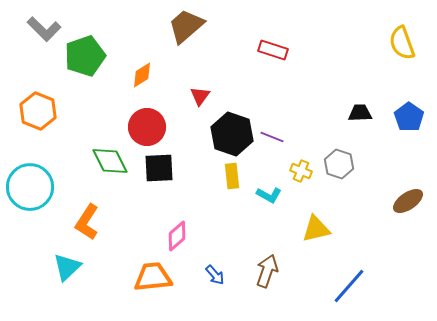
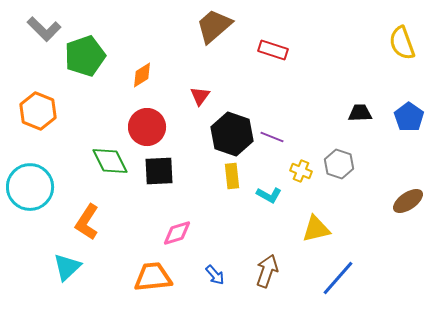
brown trapezoid: moved 28 px right
black square: moved 3 px down
pink diamond: moved 3 px up; rotated 24 degrees clockwise
blue line: moved 11 px left, 8 px up
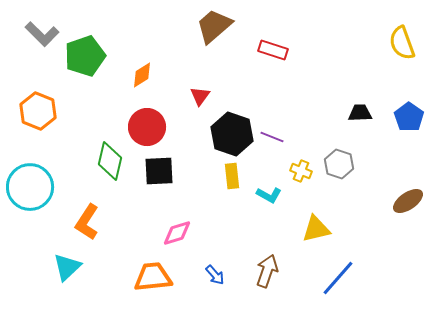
gray L-shape: moved 2 px left, 5 px down
green diamond: rotated 39 degrees clockwise
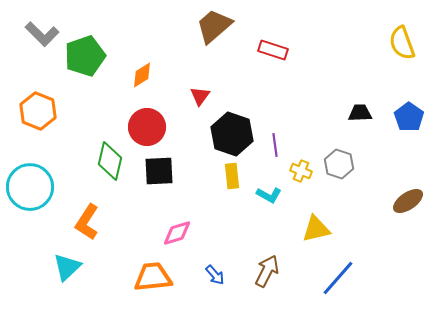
purple line: moved 3 px right, 8 px down; rotated 60 degrees clockwise
brown arrow: rotated 8 degrees clockwise
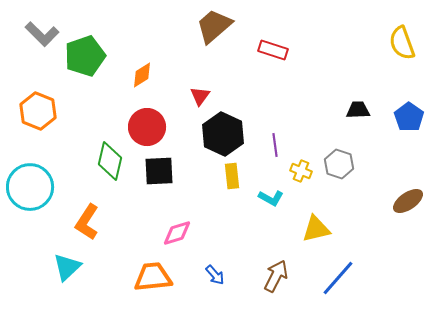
black trapezoid: moved 2 px left, 3 px up
black hexagon: moved 9 px left; rotated 6 degrees clockwise
cyan L-shape: moved 2 px right, 3 px down
brown arrow: moved 9 px right, 5 px down
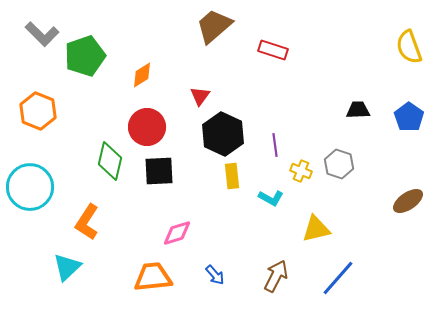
yellow semicircle: moved 7 px right, 4 px down
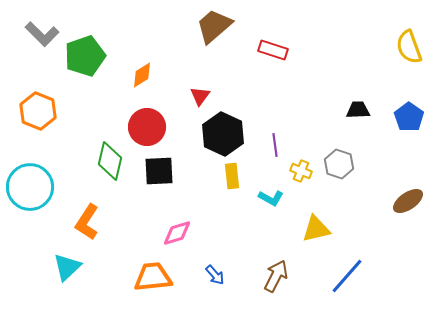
blue line: moved 9 px right, 2 px up
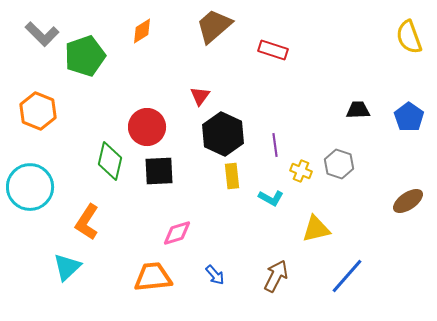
yellow semicircle: moved 10 px up
orange diamond: moved 44 px up
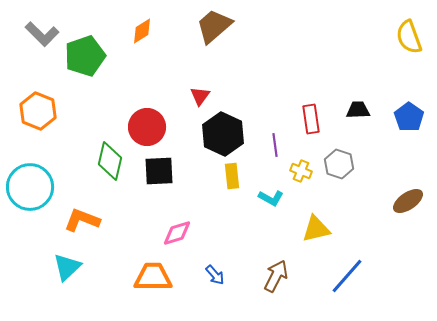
red rectangle: moved 38 px right, 69 px down; rotated 64 degrees clockwise
orange L-shape: moved 5 px left, 2 px up; rotated 78 degrees clockwise
orange trapezoid: rotated 6 degrees clockwise
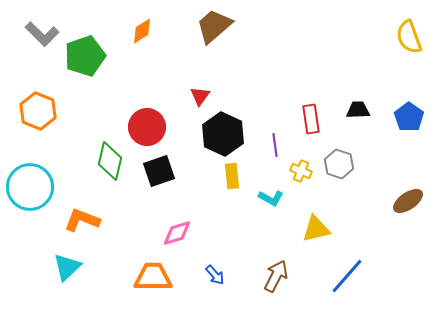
black square: rotated 16 degrees counterclockwise
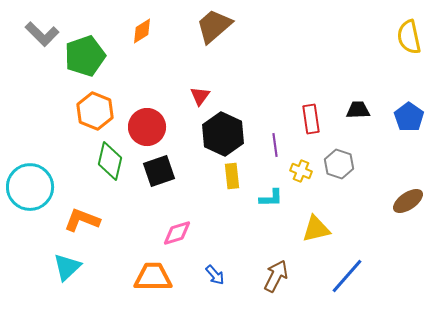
yellow semicircle: rotated 8 degrees clockwise
orange hexagon: moved 57 px right
cyan L-shape: rotated 30 degrees counterclockwise
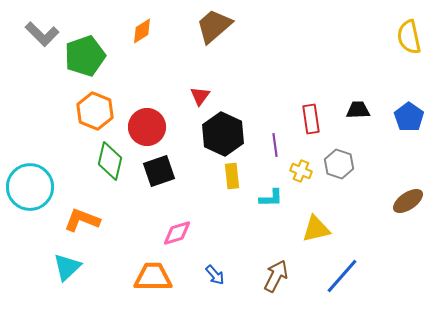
blue line: moved 5 px left
